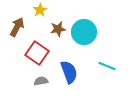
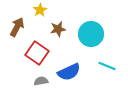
cyan circle: moved 7 px right, 2 px down
blue semicircle: rotated 85 degrees clockwise
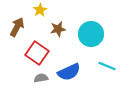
gray semicircle: moved 3 px up
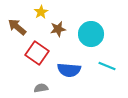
yellow star: moved 1 px right, 2 px down
brown arrow: rotated 78 degrees counterclockwise
blue semicircle: moved 2 px up; rotated 30 degrees clockwise
gray semicircle: moved 10 px down
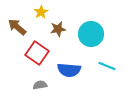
gray semicircle: moved 1 px left, 3 px up
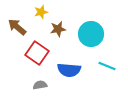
yellow star: rotated 16 degrees clockwise
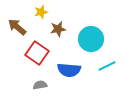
cyan circle: moved 5 px down
cyan line: rotated 48 degrees counterclockwise
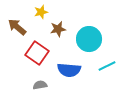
cyan circle: moved 2 px left
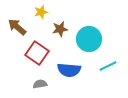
brown star: moved 2 px right
cyan line: moved 1 px right
gray semicircle: moved 1 px up
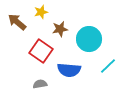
brown arrow: moved 5 px up
red square: moved 4 px right, 2 px up
cyan line: rotated 18 degrees counterclockwise
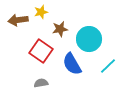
brown arrow: moved 1 px right, 2 px up; rotated 48 degrees counterclockwise
blue semicircle: moved 3 px right, 6 px up; rotated 55 degrees clockwise
gray semicircle: moved 1 px right, 1 px up
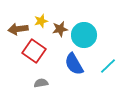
yellow star: moved 9 px down
brown arrow: moved 9 px down
cyan circle: moved 5 px left, 4 px up
red square: moved 7 px left
blue semicircle: moved 2 px right
